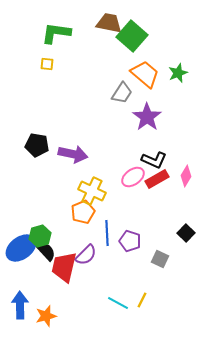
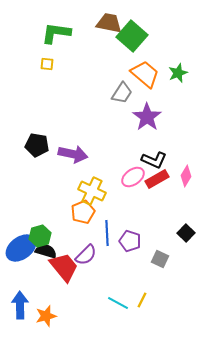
black semicircle: rotated 30 degrees counterclockwise
red trapezoid: rotated 128 degrees clockwise
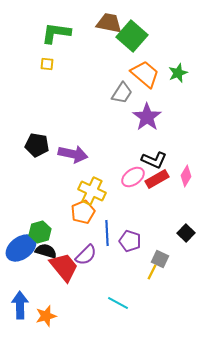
green hexagon: moved 4 px up
yellow line: moved 10 px right, 28 px up
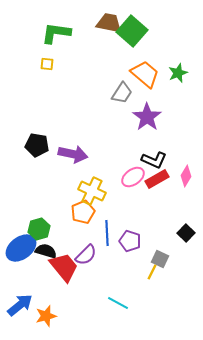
green square: moved 5 px up
green hexagon: moved 1 px left, 3 px up
blue arrow: rotated 52 degrees clockwise
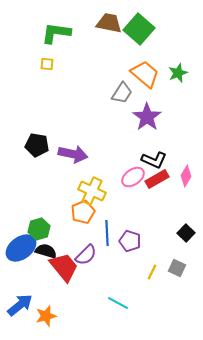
green square: moved 7 px right, 2 px up
gray square: moved 17 px right, 9 px down
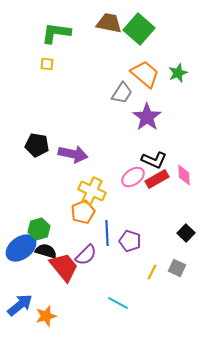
pink diamond: moved 2 px left, 1 px up; rotated 35 degrees counterclockwise
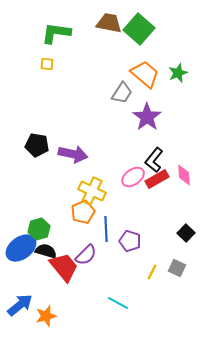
black L-shape: rotated 105 degrees clockwise
blue line: moved 1 px left, 4 px up
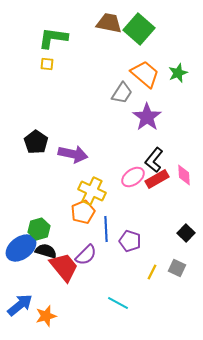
green L-shape: moved 3 px left, 5 px down
black pentagon: moved 1 px left, 3 px up; rotated 25 degrees clockwise
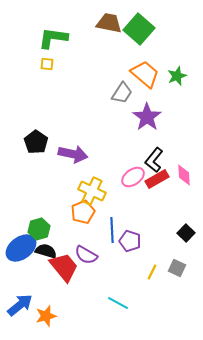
green star: moved 1 px left, 3 px down
blue line: moved 6 px right, 1 px down
purple semicircle: rotated 75 degrees clockwise
